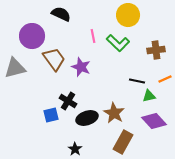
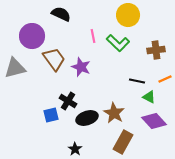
green triangle: moved 1 px down; rotated 40 degrees clockwise
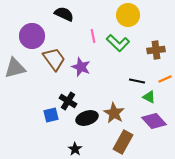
black semicircle: moved 3 px right
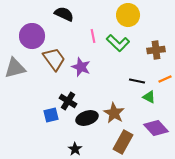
purple diamond: moved 2 px right, 7 px down
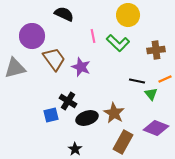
green triangle: moved 2 px right, 3 px up; rotated 24 degrees clockwise
purple diamond: rotated 25 degrees counterclockwise
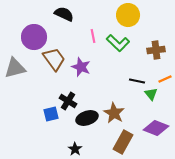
purple circle: moved 2 px right, 1 px down
blue square: moved 1 px up
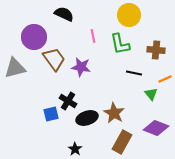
yellow circle: moved 1 px right
green L-shape: moved 2 px right, 1 px down; rotated 35 degrees clockwise
brown cross: rotated 12 degrees clockwise
purple star: rotated 12 degrees counterclockwise
black line: moved 3 px left, 8 px up
brown rectangle: moved 1 px left
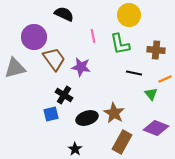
black cross: moved 4 px left, 6 px up
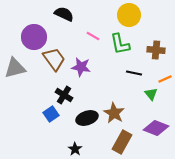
pink line: rotated 48 degrees counterclockwise
blue square: rotated 21 degrees counterclockwise
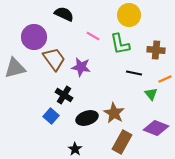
blue square: moved 2 px down; rotated 14 degrees counterclockwise
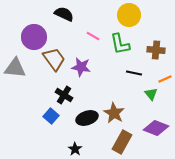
gray triangle: rotated 20 degrees clockwise
